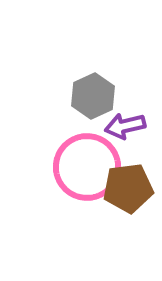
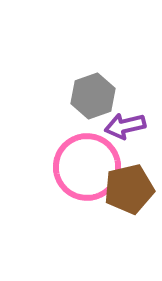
gray hexagon: rotated 6 degrees clockwise
brown pentagon: moved 1 px right, 1 px down; rotated 6 degrees counterclockwise
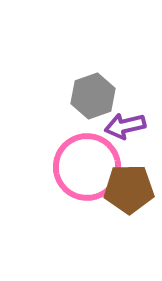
brown pentagon: rotated 12 degrees clockwise
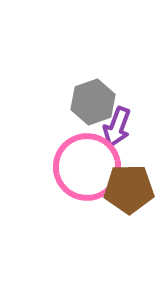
gray hexagon: moved 6 px down
purple arrow: moved 8 px left, 1 px down; rotated 57 degrees counterclockwise
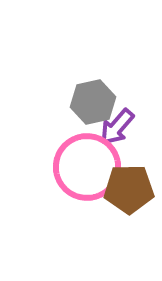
gray hexagon: rotated 6 degrees clockwise
purple arrow: rotated 21 degrees clockwise
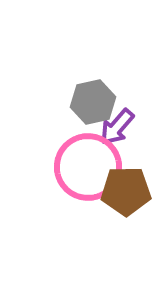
pink circle: moved 1 px right
brown pentagon: moved 3 px left, 2 px down
